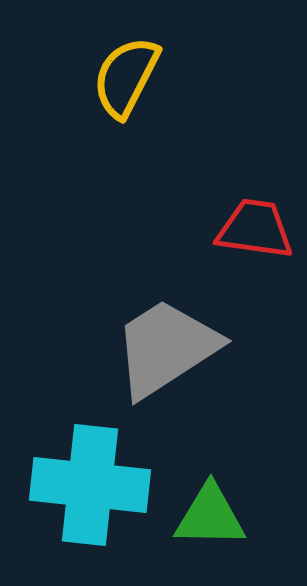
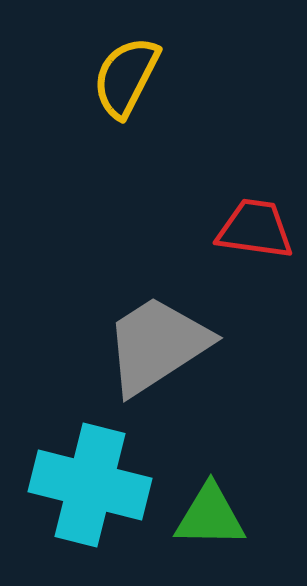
gray trapezoid: moved 9 px left, 3 px up
cyan cross: rotated 8 degrees clockwise
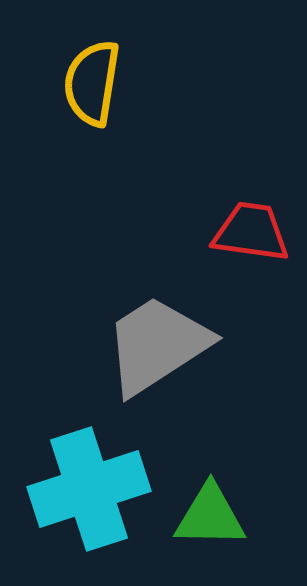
yellow semicircle: moved 34 px left, 6 px down; rotated 18 degrees counterclockwise
red trapezoid: moved 4 px left, 3 px down
cyan cross: moved 1 px left, 4 px down; rotated 32 degrees counterclockwise
